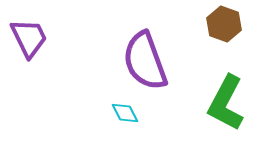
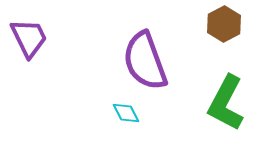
brown hexagon: rotated 12 degrees clockwise
cyan diamond: moved 1 px right
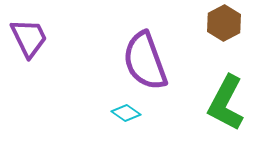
brown hexagon: moved 1 px up
cyan diamond: rotated 28 degrees counterclockwise
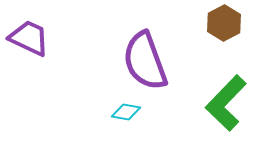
purple trapezoid: rotated 39 degrees counterclockwise
green L-shape: rotated 16 degrees clockwise
cyan diamond: moved 1 px up; rotated 24 degrees counterclockwise
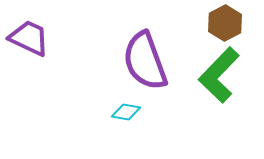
brown hexagon: moved 1 px right
green L-shape: moved 7 px left, 28 px up
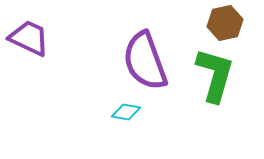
brown hexagon: rotated 16 degrees clockwise
green L-shape: moved 4 px left; rotated 152 degrees clockwise
